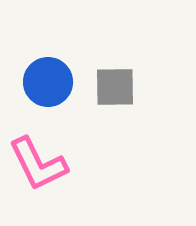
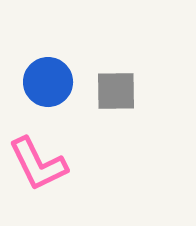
gray square: moved 1 px right, 4 px down
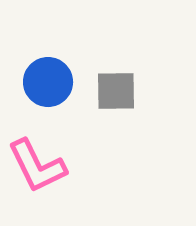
pink L-shape: moved 1 px left, 2 px down
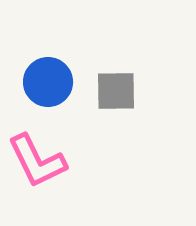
pink L-shape: moved 5 px up
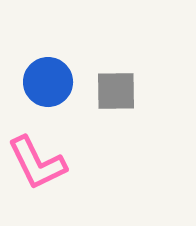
pink L-shape: moved 2 px down
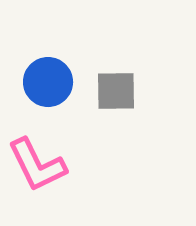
pink L-shape: moved 2 px down
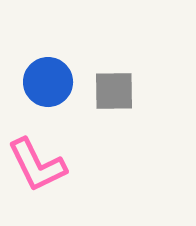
gray square: moved 2 px left
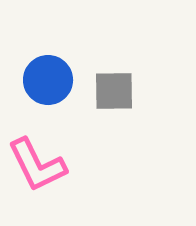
blue circle: moved 2 px up
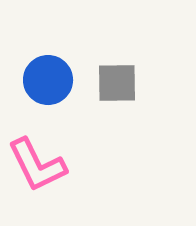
gray square: moved 3 px right, 8 px up
